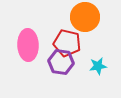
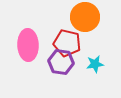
cyan star: moved 3 px left, 2 px up
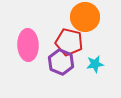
red pentagon: moved 2 px right, 1 px up
purple hexagon: rotated 15 degrees clockwise
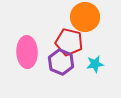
pink ellipse: moved 1 px left, 7 px down
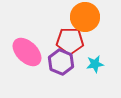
red pentagon: moved 1 px right, 1 px up; rotated 12 degrees counterclockwise
pink ellipse: rotated 44 degrees counterclockwise
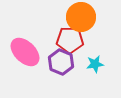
orange circle: moved 4 px left
red pentagon: moved 1 px up
pink ellipse: moved 2 px left
